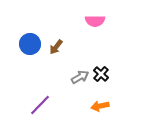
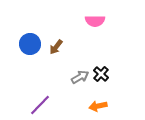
orange arrow: moved 2 px left
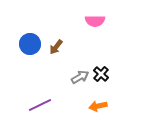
purple line: rotated 20 degrees clockwise
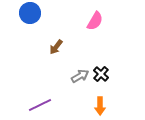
pink semicircle: rotated 60 degrees counterclockwise
blue circle: moved 31 px up
gray arrow: moved 1 px up
orange arrow: moved 2 px right; rotated 78 degrees counterclockwise
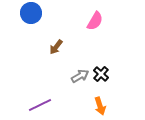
blue circle: moved 1 px right
orange arrow: rotated 18 degrees counterclockwise
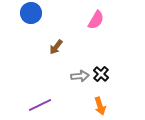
pink semicircle: moved 1 px right, 1 px up
gray arrow: rotated 24 degrees clockwise
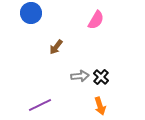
black cross: moved 3 px down
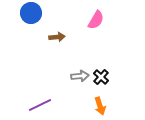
brown arrow: moved 1 px right, 10 px up; rotated 133 degrees counterclockwise
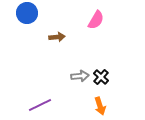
blue circle: moved 4 px left
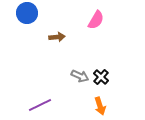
gray arrow: rotated 30 degrees clockwise
